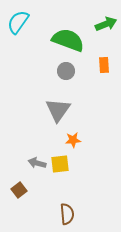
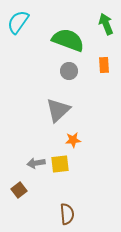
green arrow: rotated 90 degrees counterclockwise
gray circle: moved 3 px right
gray triangle: rotated 12 degrees clockwise
gray arrow: moved 1 px left; rotated 24 degrees counterclockwise
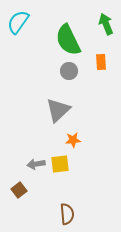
green semicircle: rotated 136 degrees counterclockwise
orange rectangle: moved 3 px left, 3 px up
gray arrow: moved 1 px down
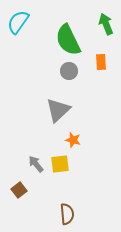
orange star: rotated 21 degrees clockwise
gray arrow: rotated 60 degrees clockwise
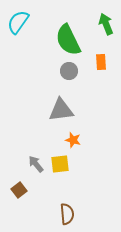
gray triangle: moved 3 px right; rotated 36 degrees clockwise
